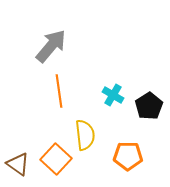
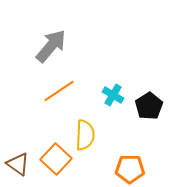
orange line: rotated 64 degrees clockwise
yellow semicircle: rotated 8 degrees clockwise
orange pentagon: moved 2 px right, 13 px down
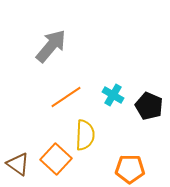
orange line: moved 7 px right, 6 px down
black pentagon: rotated 16 degrees counterclockwise
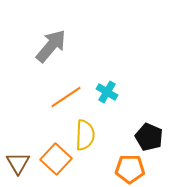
cyan cross: moved 6 px left, 3 px up
black pentagon: moved 31 px down
brown triangle: moved 1 px up; rotated 25 degrees clockwise
